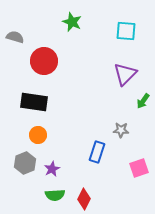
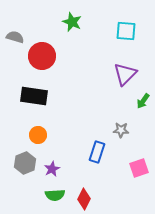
red circle: moved 2 px left, 5 px up
black rectangle: moved 6 px up
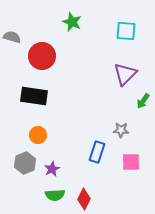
gray semicircle: moved 3 px left
pink square: moved 8 px left, 6 px up; rotated 18 degrees clockwise
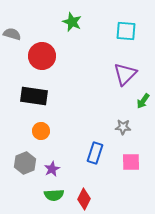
gray semicircle: moved 3 px up
gray star: moved 2 px right, 3 px up
orange circle: moved 3 px right, 4 px up
blue rectangle: moved 2 px left, 1 px down
green semicircle: moved 1 px left
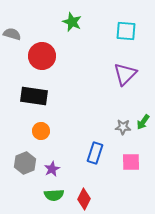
green arrow: moved 21 px down
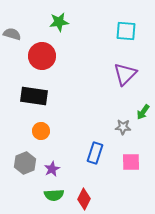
green star: moved 13 px left; rotated 30 degrees counterclockwise
green arrow: moved 10 px up
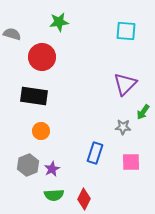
red circle: moved 1 px down
purple triangle: moved 10 px down
gray hexagon: moved 3 px right, 2 px down
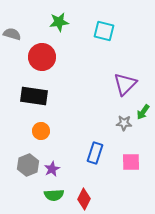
cyan square: moved 22 px left; rotated 10 degrees clockwise
gray star: moved 1 px right, 4 px up
